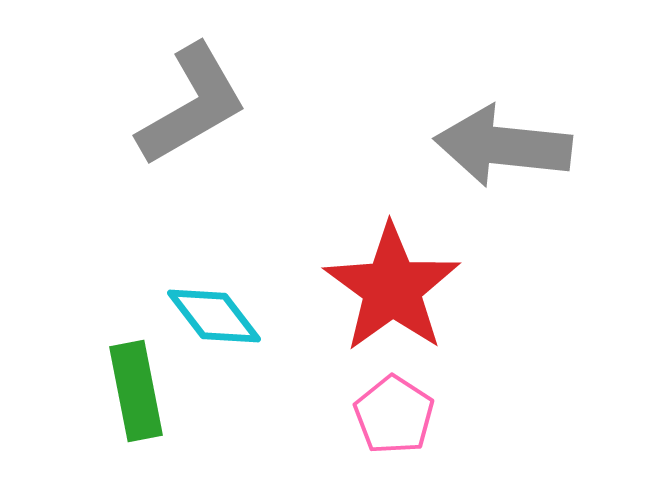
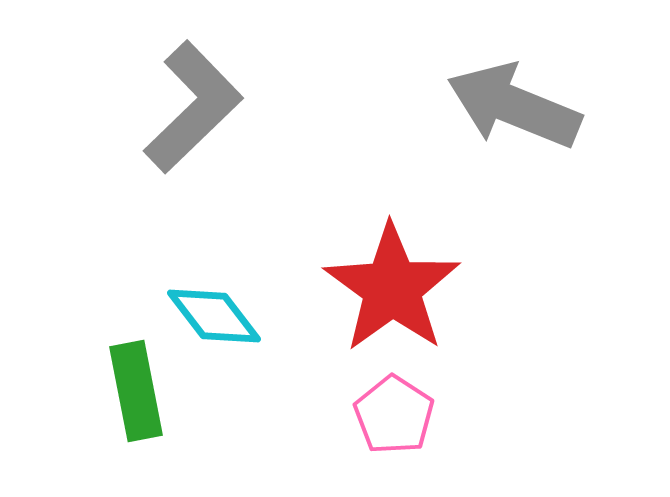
gray L-shape: moved 1 px right, 2 px down; rotated 14 degrees counterclockwise
gray arrow: moved 11 px right, 40 px up; rotated 16 degrees clockwise
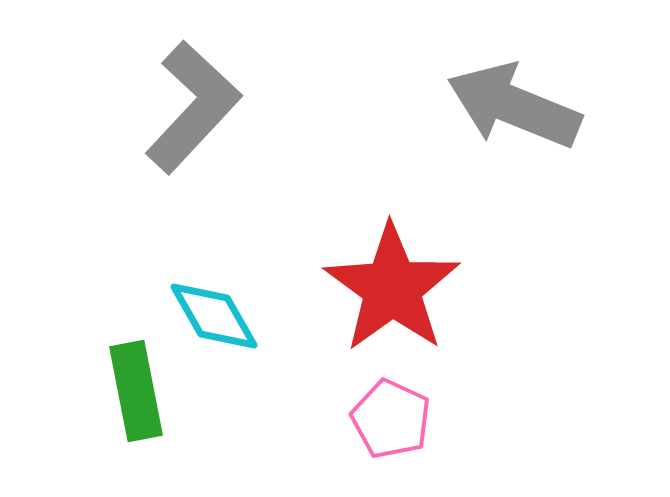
gray L-shape: rotated 3 degrees counterclockwise
cyan diamond: rotated 8 degrees clockwise
pink pentagon: moved 3 px left, 4 px down; rotated 8 degrees counterclockwise
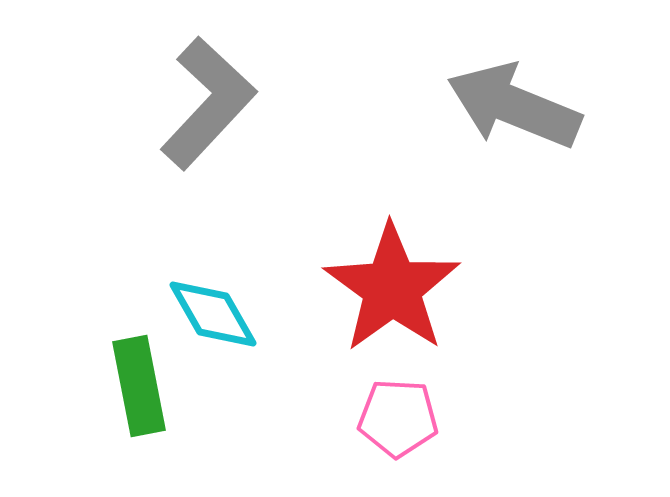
gray L-shape: moved 15 px right, 4 px up
cyan diamond: moved 1 px left, 2 px up
green rectangle: moved 3 px right, 5 px up
pink pentagon: moved 7 px right, 1 px up; rotated 22 degrees counterclockwise
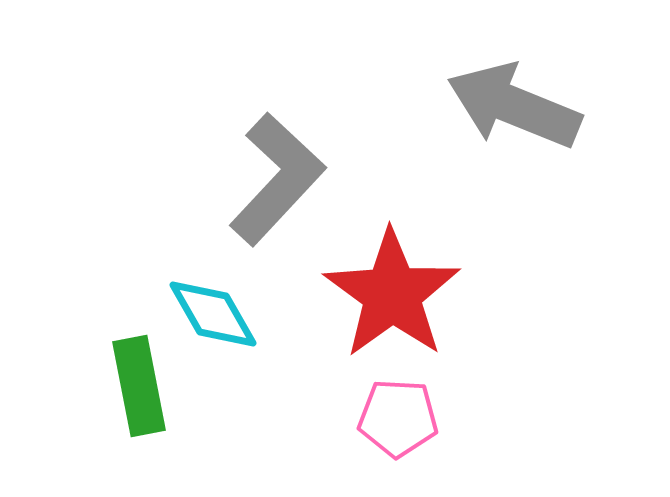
gray L-shape: moved 69 px right, 76 px down
red star: moved 6 px down
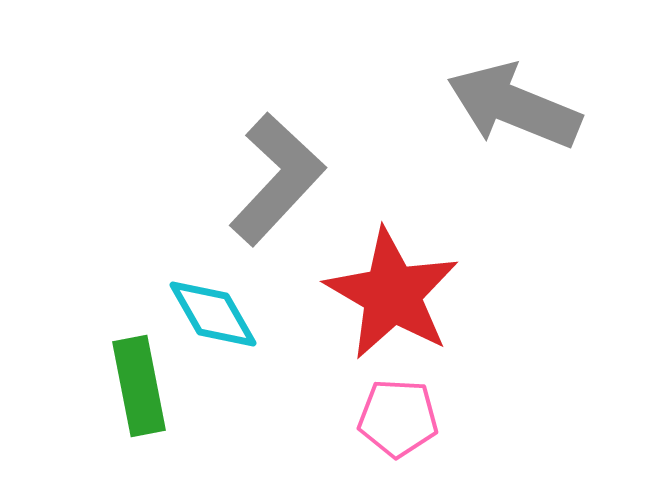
red star: rotated 6 degrees counterclockwise
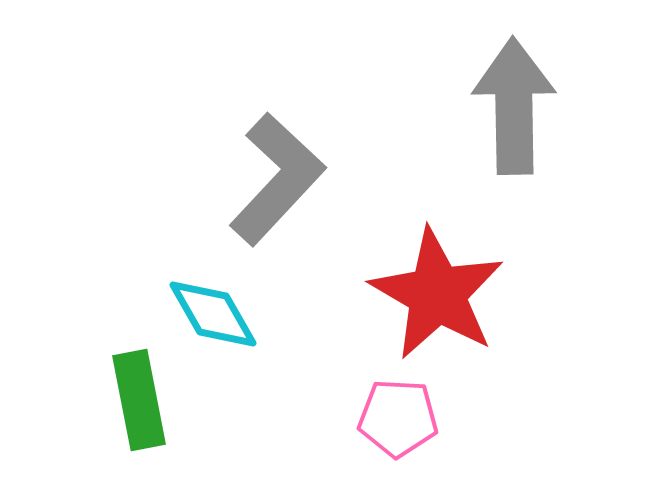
gray arrow: rotated 67 degrees clockwise
red star: moved 45 px right
green rectangle: moved 14 px down
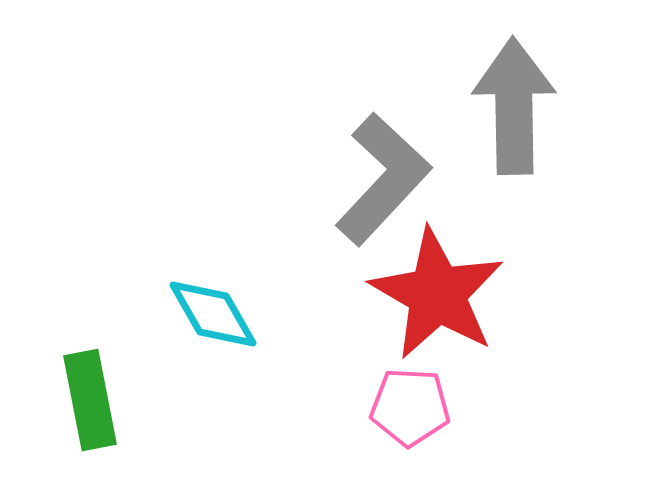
gray L-shape: moved 106 px right
green rectangle: moved 49 px left
pink pentagon: moved 12 px right, 11 px up
